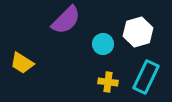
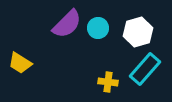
purple semicircle: moved 1 px right, 4 px down
cyan circle: moved 5 px left, 16 px up
yellow trapezoid: moved 2 px left
cyan rectangle: moved 1 px left, 8 px up; rotated 16 degrees clockwise
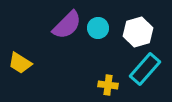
purple semicircle: moved 1 px down
yellow cross: moved 3 px down
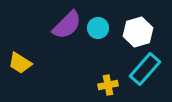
yellow cross: rotated 18 degrees counterclockwise
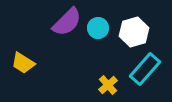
purple semicircle: moved 3 px up
white hexagon: moved 4 px left
yellow trapezoid: moved 3 px right
yellow cross: rotated 30 degrees counterclockwise
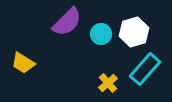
cyan circle: moved 3 px right, 6 px down
yellow cross: moved 2 px up
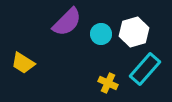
yellow cross: rotated 24 degrees counterclockwise
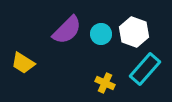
purple semicircle: moved 8 px down
white hexagon: rotated 24 degrees counterclockwise
yellow cross: moved 3 px left
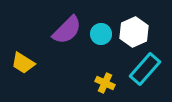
white hexagon: rotated 16 degrees clockwise
